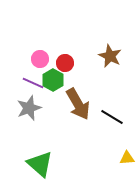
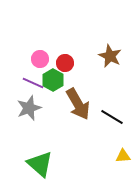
yellow triangle: moved 4 px left, 2 px up
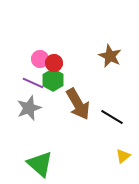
red circle: moved 11 px left
yellow triangle: rotated 35 degrees counterclockwise
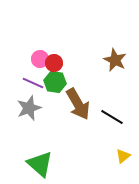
brown star: moved 5 px right, 4 px down
green hexagon: moved 2 px right, 2 px down; rotated 20 degrees counterclockwise
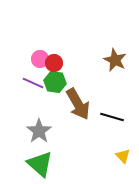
gray star: moved 10 px right, 23 px down; rotated 15 degrees counterclockwise
black line: rotated 15 degrees counterclockwise
yellow triangle: rotated 35 degrees counterclockwise
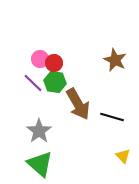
purple line: rotated 20 degrees clockwise
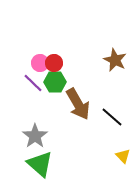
pink circle: moved 4 px down
green hexagon: rotated 10 degrees counterclockwise
black line: rotated 25 degrees clockwise
gray star: moved 4 px left, 5 px down
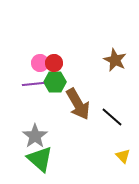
purple line: moved 1 px down; rotated 50 degrees counterclockwise
green triangle: moved 5 px up
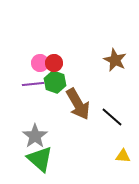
green hexagon: rotated 20 degrees clockwise
yellow triangle: rotated 42 degrees counterclockwise
